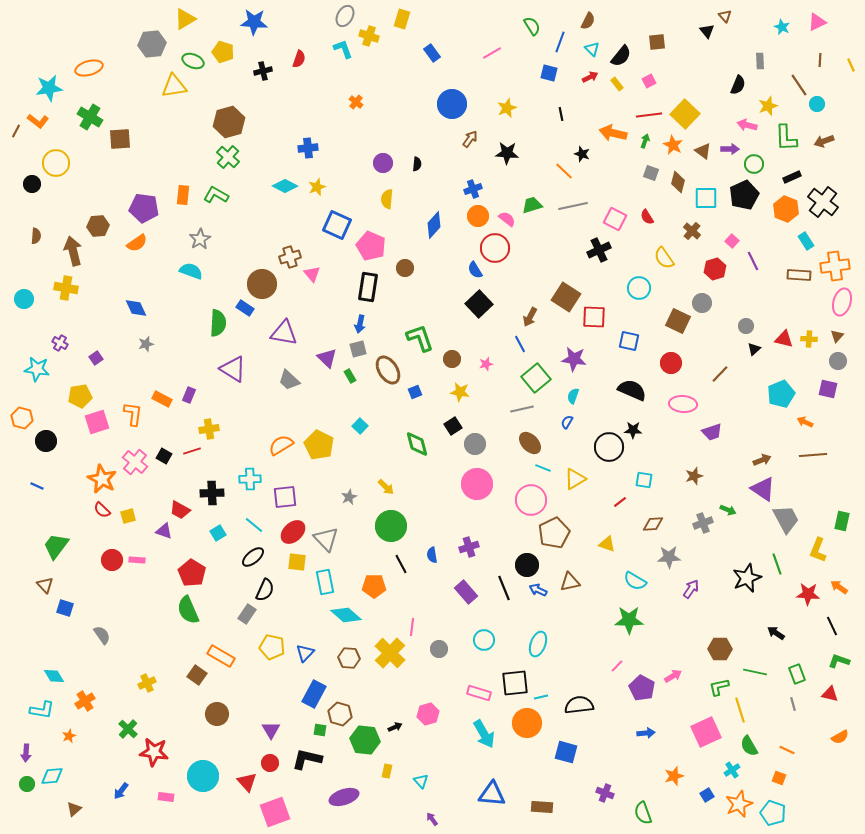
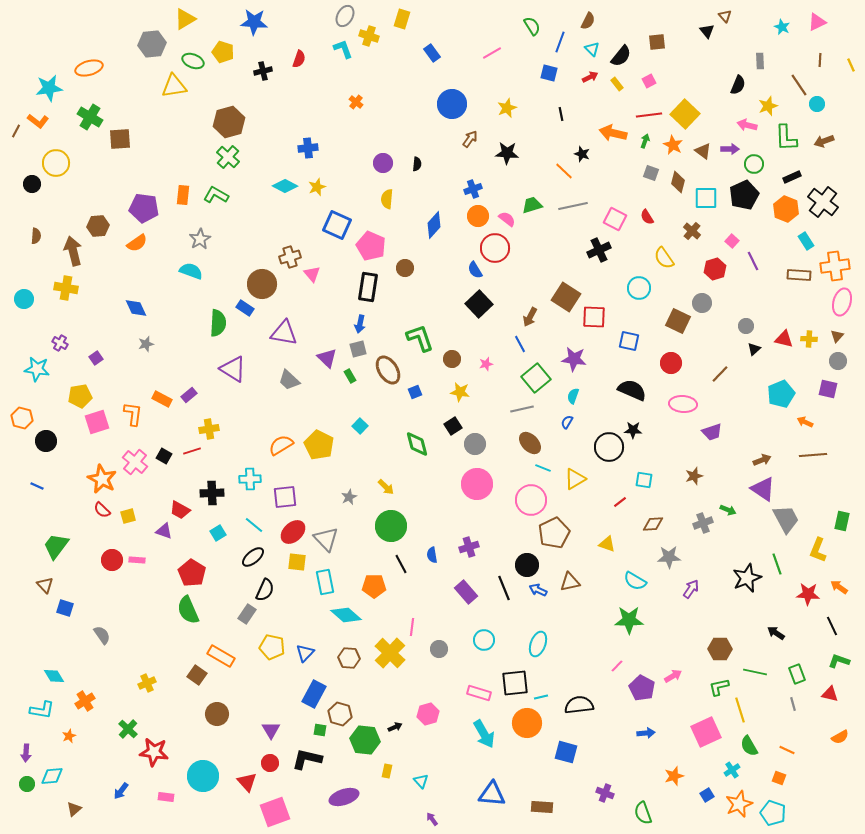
purple rectangle at (189, 395): rotated 28 degrees clockwise
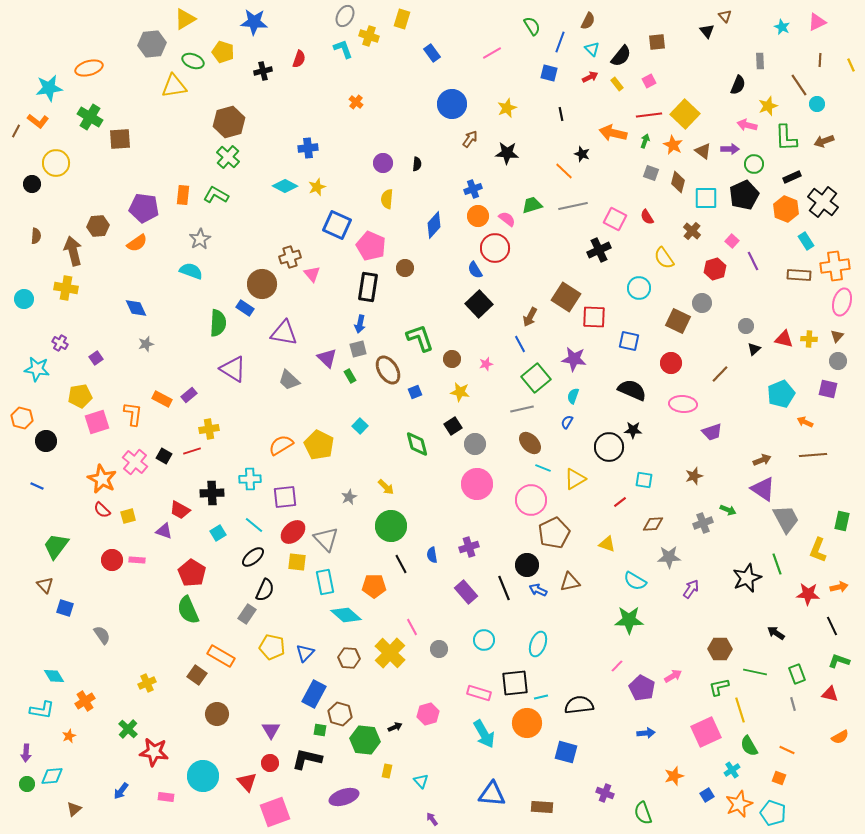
orange arrow at (839, 587): rotated 132 degrees clockwise
pink line at (412, 627): rotated 36 degrees counterclockwise
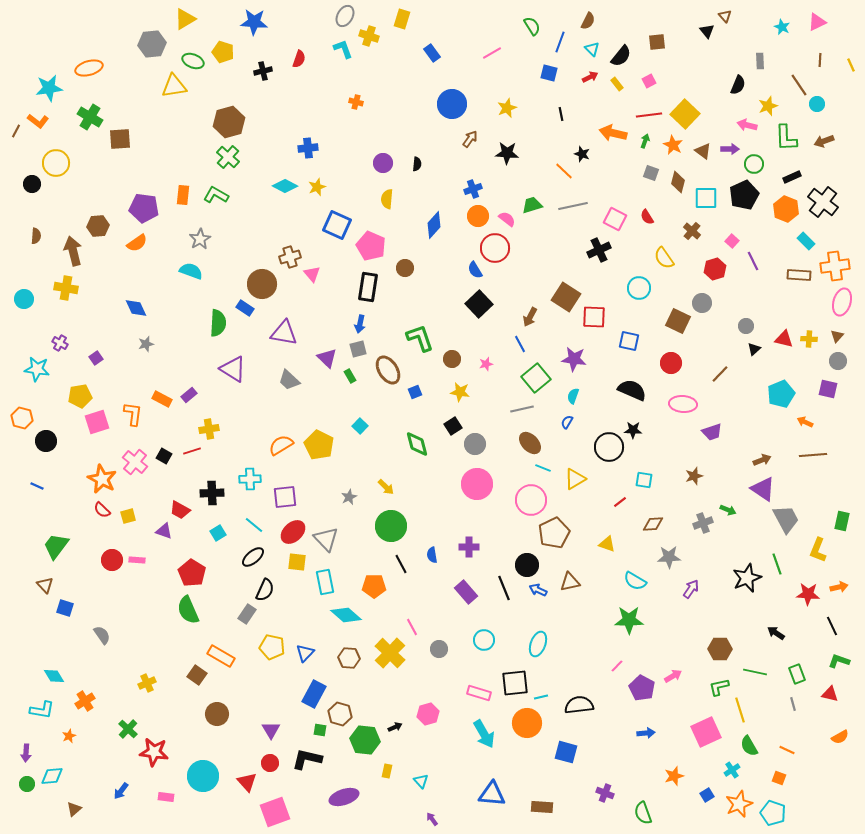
orange cross at (356, 102): rotated 24 degrees counterclockwise
cyan rectangle at (806, 241): rotated 12 degrees counterclockwise
purple cross at (469, 547): rotated 18 degrees clockwise
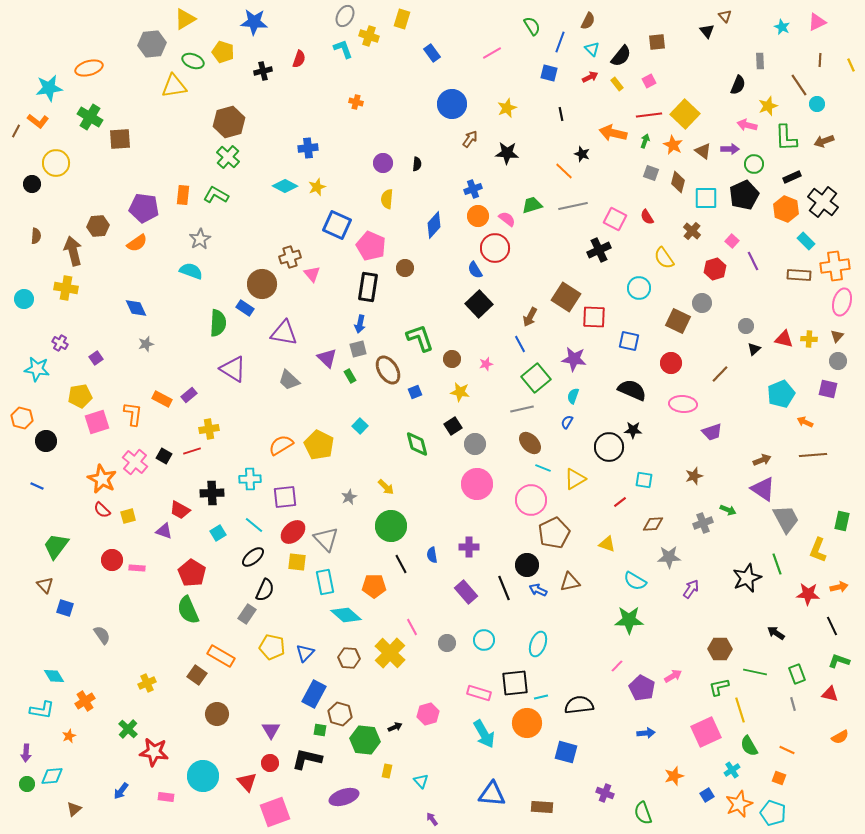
pink rectangle at (137, 560): moved 8 px down
gray circle at (439, 649): moved 8 px right, 6 px up
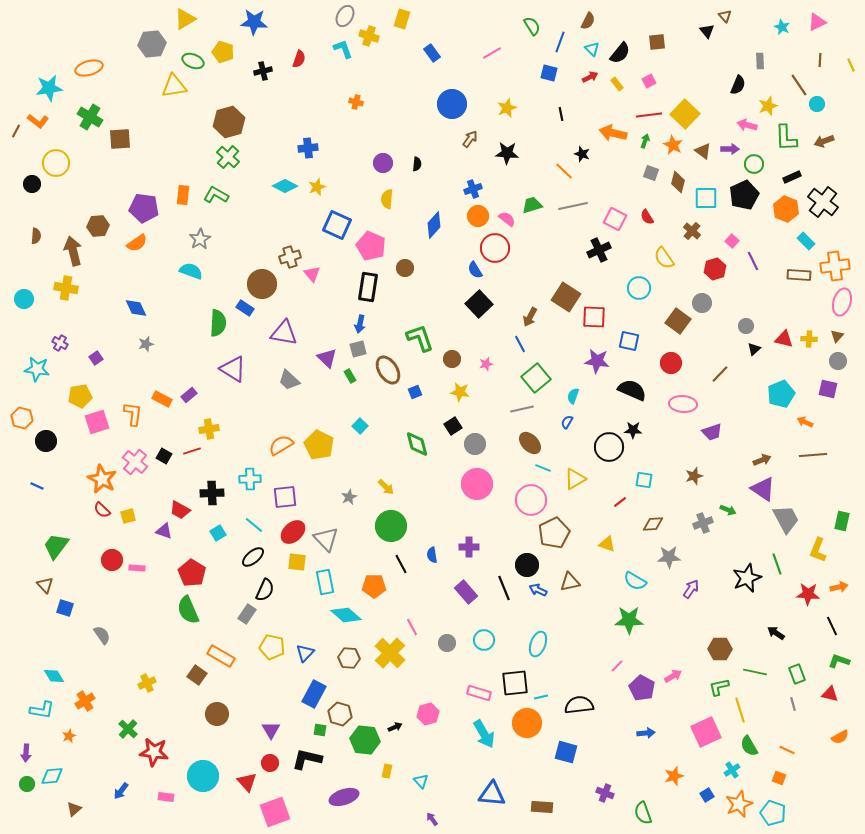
black semicircle at (621, 56): moved 1 px left, 3 px up
brown square at (678, 321): rotated 10 degrees clockwise
purple star at (574, 359): moved 23 px right, 2 px down
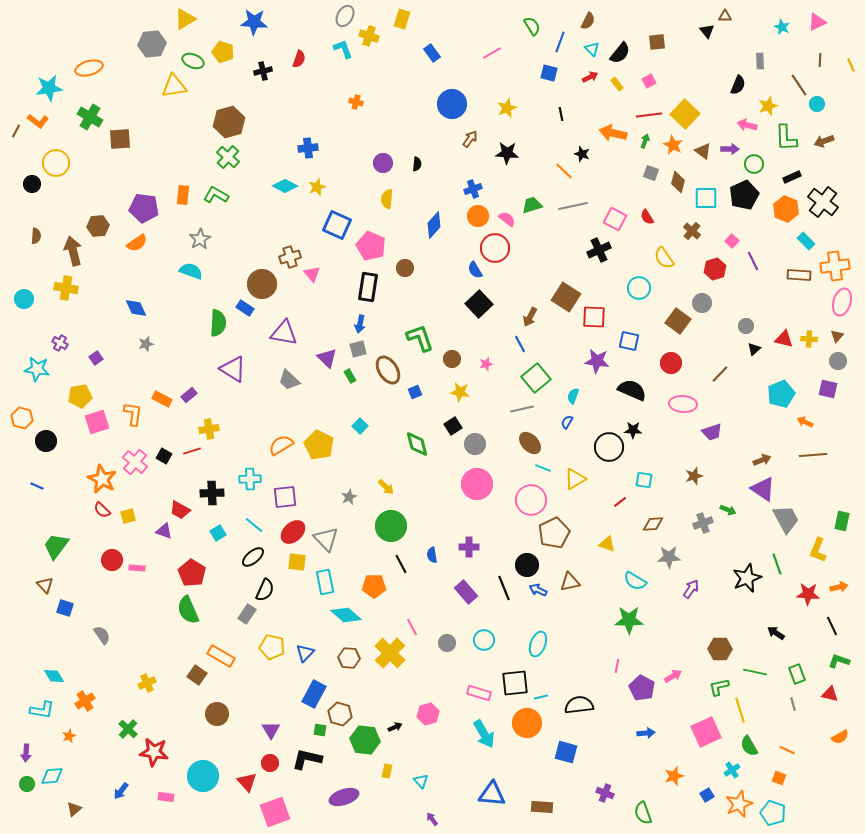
brown triangle at (725, 16): rotated 48 degrees counterclockwise
pink line at (617, 666): rotated 32 degrees counterclockwise
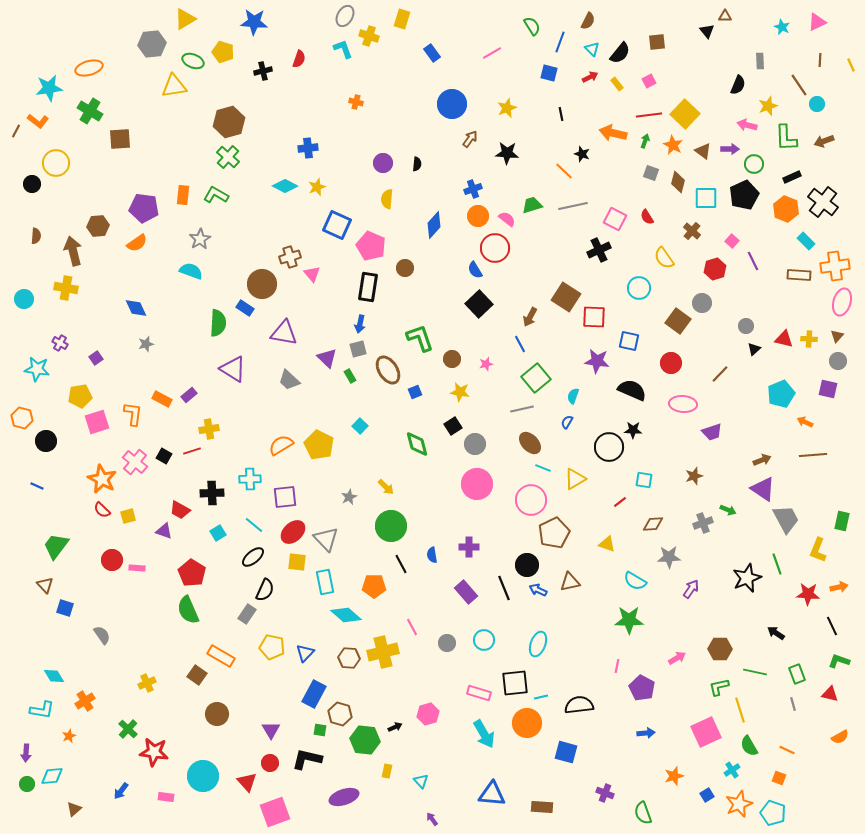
green cross at (90, 117): moved 6 px up
yellow cross at (390, 653): moved 7 px left, 1 px up; rotated 32 degrees clockwise
pink arrow at (673, 676): moved 4 px right, 18 px up
